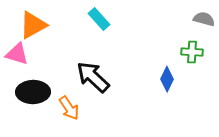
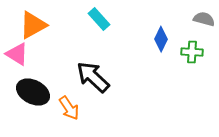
pink triangle: rotated 15 degrees clockwise
blue diamond: moved 6 px left, 40 px up
black ellipse: rotated 28 degrees clockwise
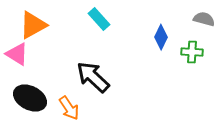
blue diamond: moved 2 px up
black ellipse: moved 3 px left, 6 px down
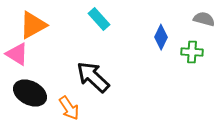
black ellipse: moved 5 px up
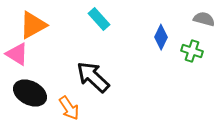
green cross: moved 1 px up; rotated 15 degrees clockwise
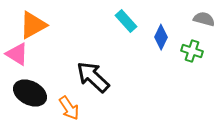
cyan rectangle: moved 27 px right, 2 px down
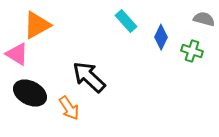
orange triangle: moved 4 px right
black arrow: moved 4 px left
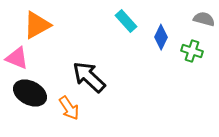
pink triangle: moved 4 px down; rotated 10 degrees counterclockwise
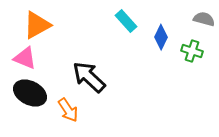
pink triangle: moved 8 px right
orange arrow: moved 1 px left, 2 px down
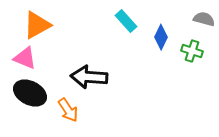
black arrow: rotated 39 degrees counterclockwise
